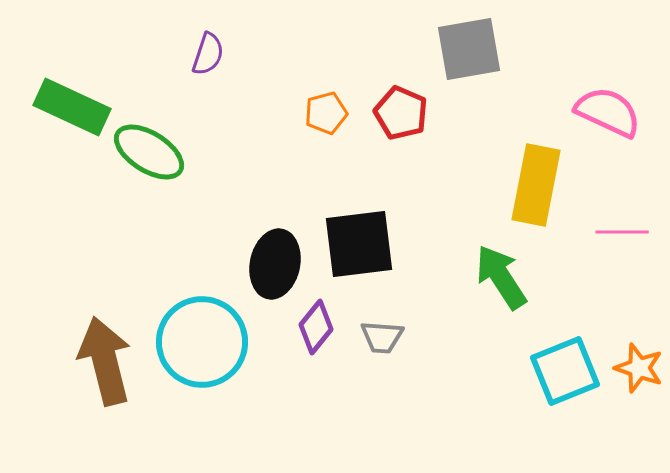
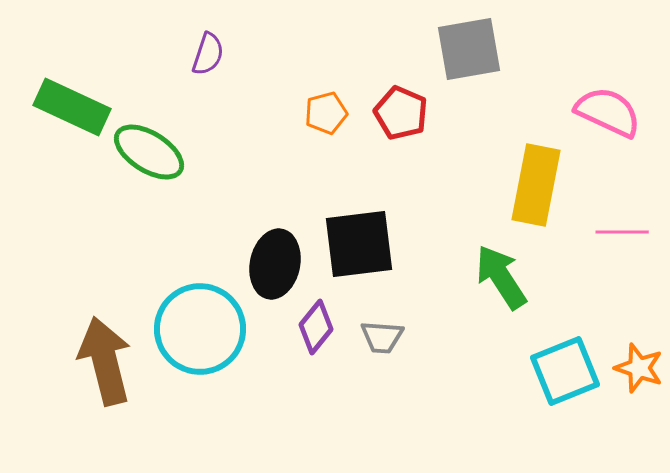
cyan circle: moved 2 px left, 13 px up
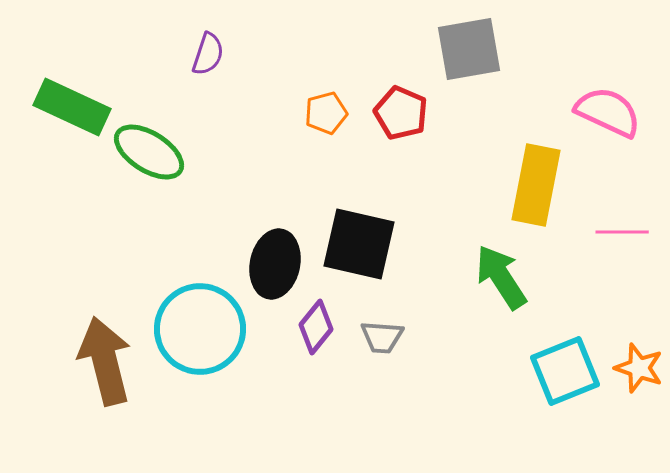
black square: rotated 20 degrees clockwise
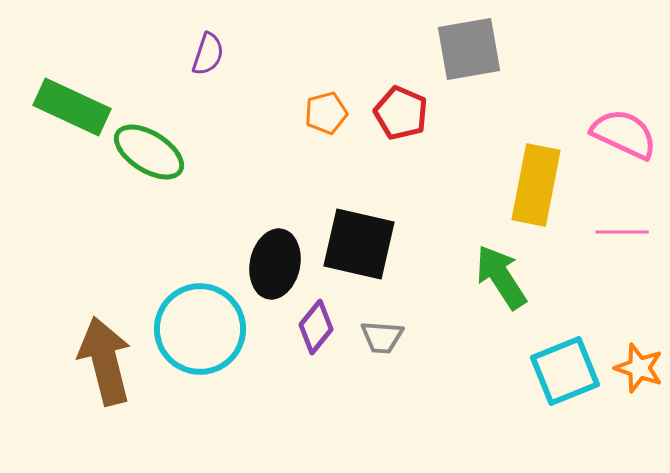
pink semicircle: moved 16 px right, 22 px down
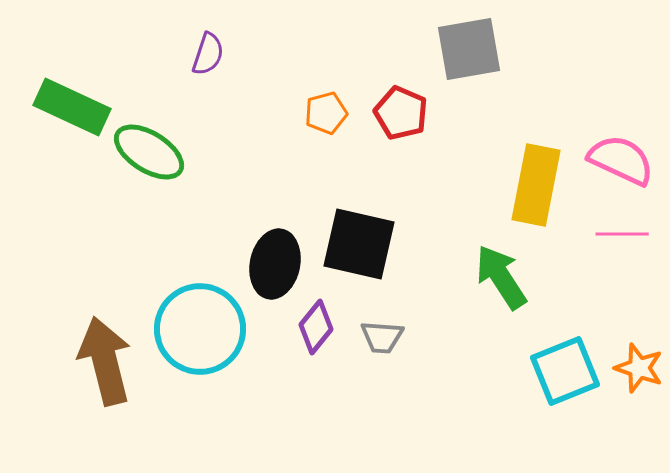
pink semicircle: moved 3 px left, 26 px down
pink line: moved 2 px down
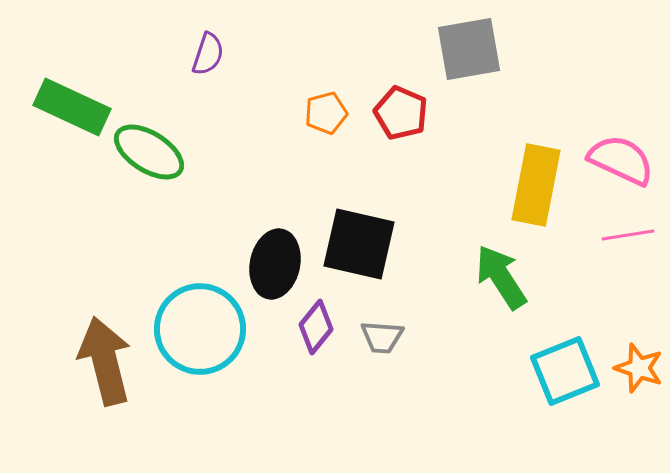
pink line: moved 6 px right, 1 px down; rotated 9 degrees counterclockwise
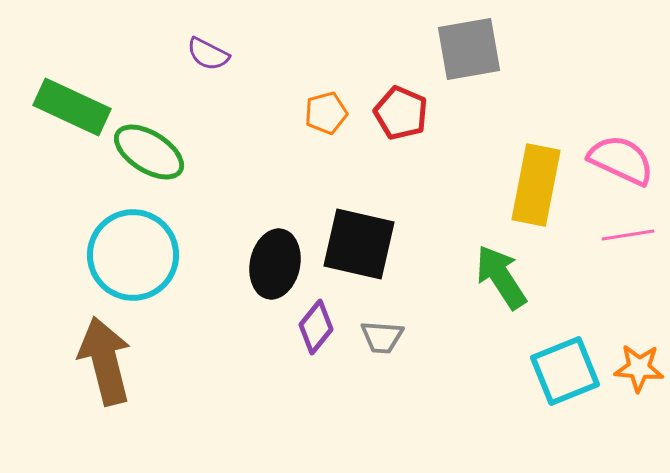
purple semicircle: rotated 99 degrees clockwise
cyan circle: moved 67 px left, 74 px up
orange star: rotated 15 degrees counterclockwise
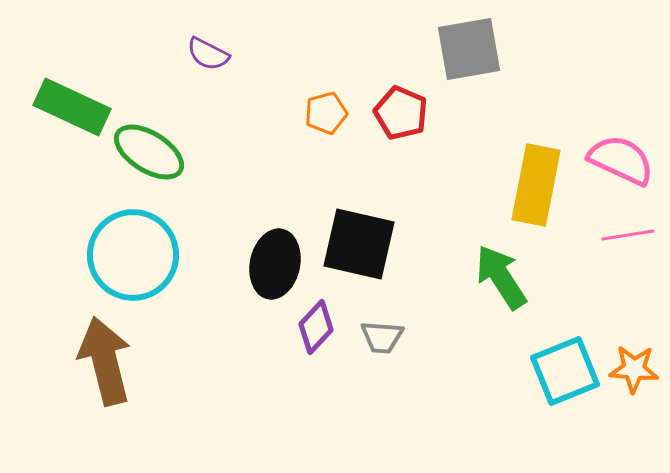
purple diamond: rotated 4 degrees clockwise
orange star: moved 5 px left, 1 px down
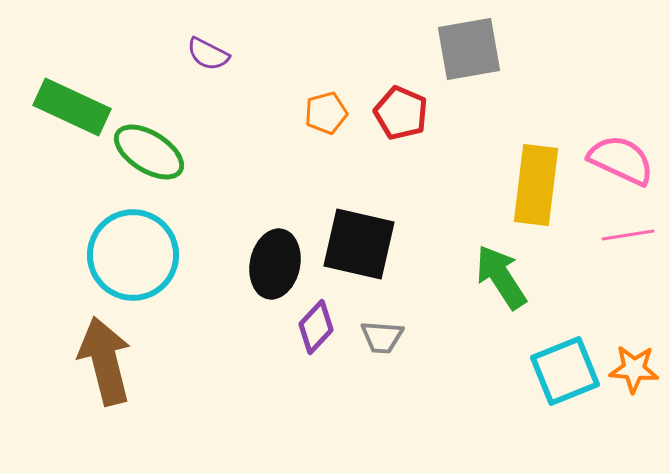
yellow rectangle: rotated 4 degrees counterclockwise
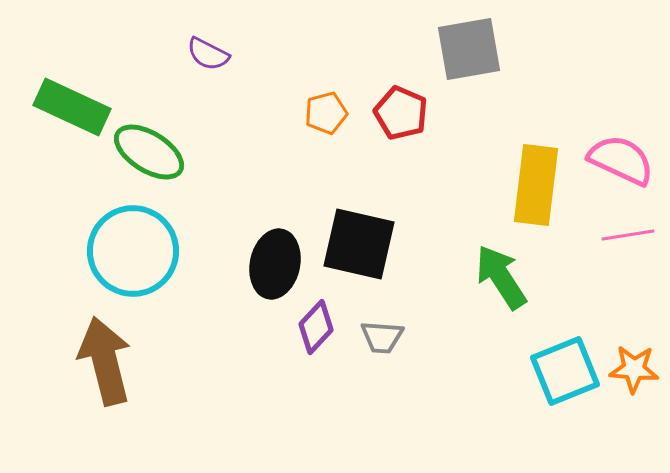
cyan circle: moved 4 px up
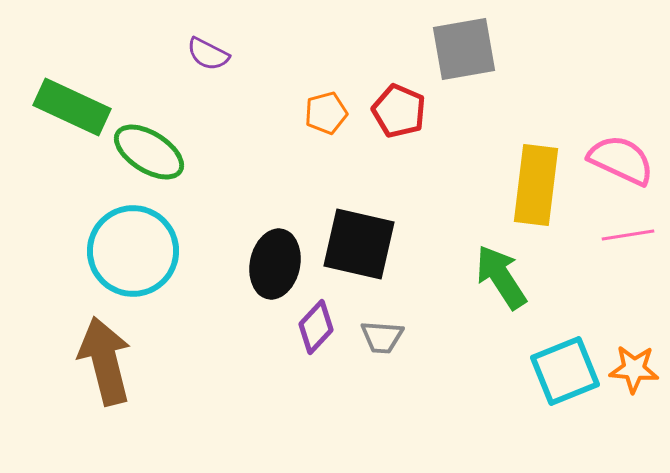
gray square: moved 5 px left
red pentagon: moved 2 px left, 2 px up
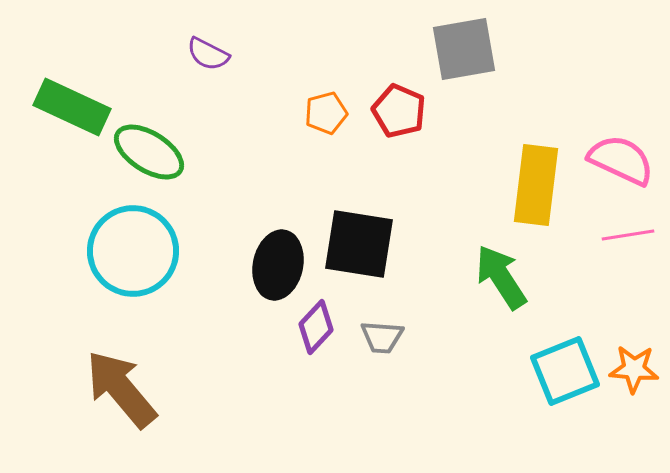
black square: rotated 4 degrees counterclockwise
black ellipse: moved 3 px right, 1 px down
brown arrow: moved 16 px right, 28 px down; rotated 26 degrees counterclockwise
